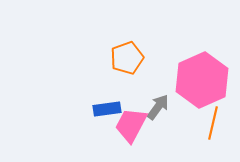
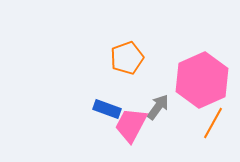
blue rectangle: rotated 28 degrees clockwise
orange line: rotated 16 degrees clockwise
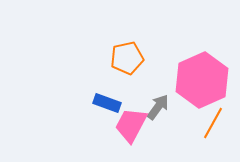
orange pentagon: rotated 8 degrees clockwise
blue rectangle: moved 6 px up
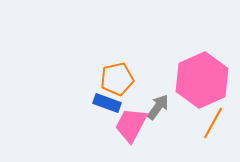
orange pentagon: moved 10 px left, 21 px down
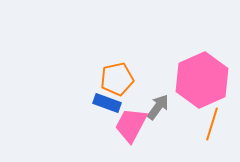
orange line: moved 1 px left, 1 px down; rotated 12 degrees counterclockwise
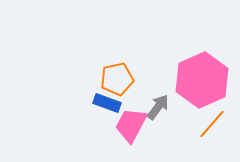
orange line: rotated 24 degrees clockwise
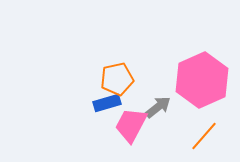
blue rectangle: rotated 36 degrees counterclockwise
gray arrow: rotated 16 degrees clockwise
orange line: moved 8 px left, 12 px down
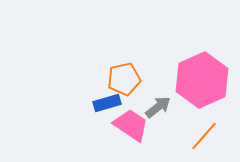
orange pentagon: moved 7 px right
pink trapezoid: rotated 96 degrees clockwise
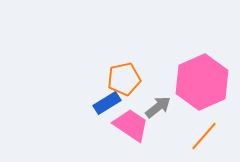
pink hexagon: moved 2 px down
blue rectangle: rotated 16 degrees counterclockwise
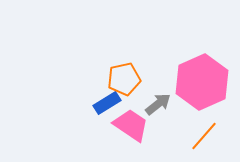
gray arrow: moved 3 px up
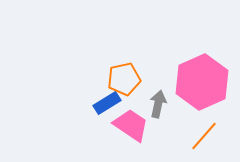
gray arrow: rotated 40 degrees counterclockwise
